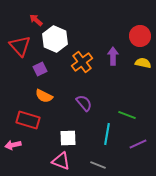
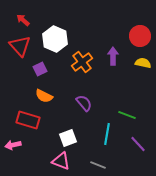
red arrow: moved 13 px left
white square: rotated 18 degrees counterclockwise
purple line: rotated 72 degrees clockwise
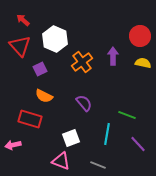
red rectangle: moved 2 px right, 1 px up
white square: moved 3 px right
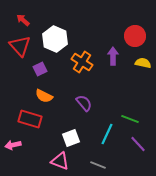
red circle: moved 5 px left
orange cross: rotated 20 degrees counterclockwise
green line: moved 3 px right, 4 px down
cyan line: rotated 15 degrees clockwise
pink triangle: moved 1 px left
